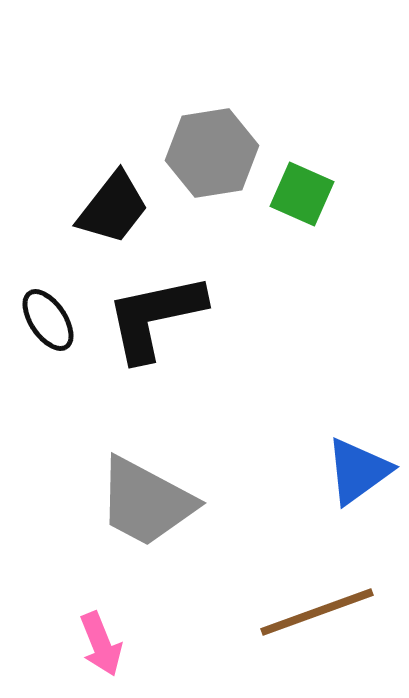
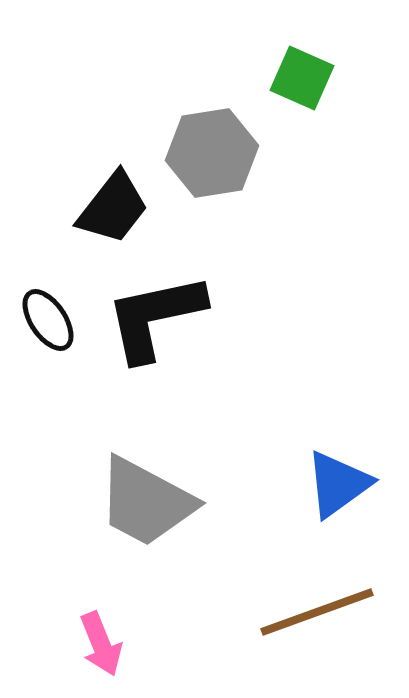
green square: moved 116 px up
blue triangle: moved 20 px left, 13 px down
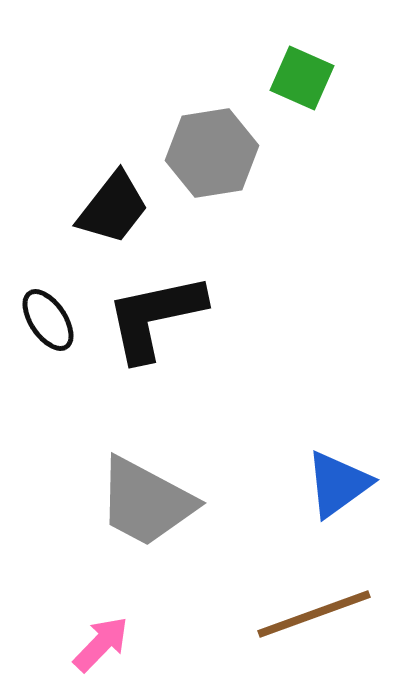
brown line: moved 3 px left, 2 px down
pink arrow: rotated 114 degrees counterclockwise
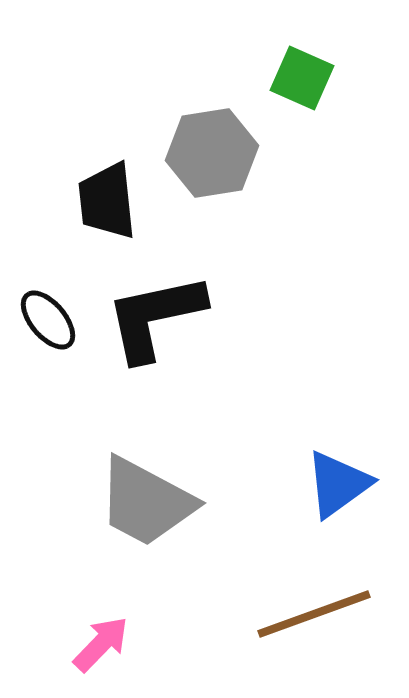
black trapezoid: moved 6 px left, 7 px up; rotated 136 degrees clockwise
black ellipse: rotated 6 degrees counterclockwise
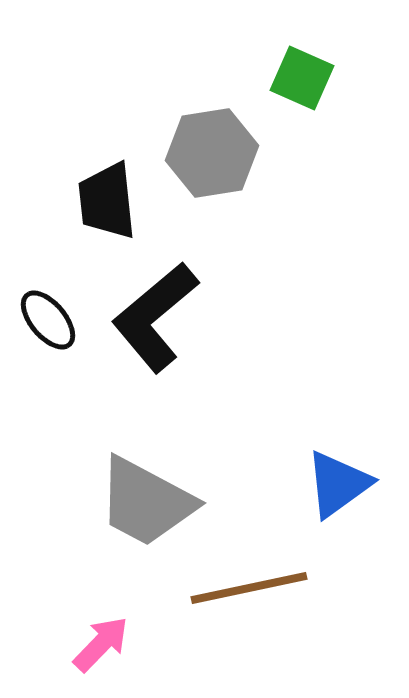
black L-shape: rotated 28 degrees counterclockwise
brown line: moved 65 px left, 26 px up; rotated 8 degrees clockwise
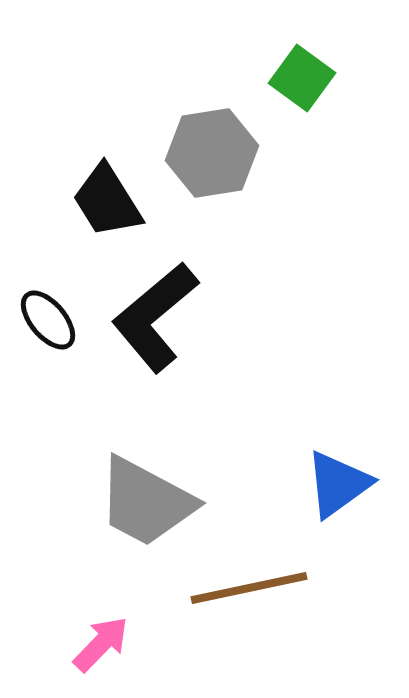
green square: rotated 12 degrees clockwise
black trapezoid: rotated 26 degrees counterclockwise
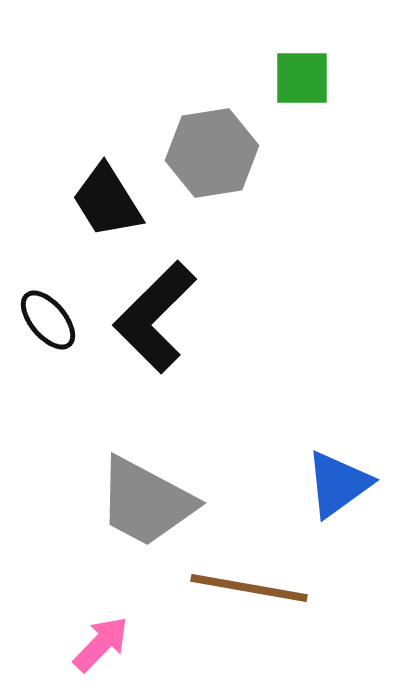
green square: rotated 36 degrees counterclockwise
black L-shape: rotated 5 degrees counterclockwise
brown line: rotated 22 degrees clockwise
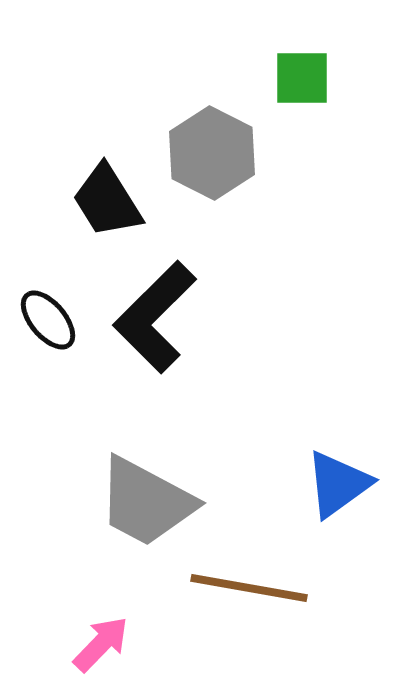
gray hexagon: rotated 24 degrees counterclockwise
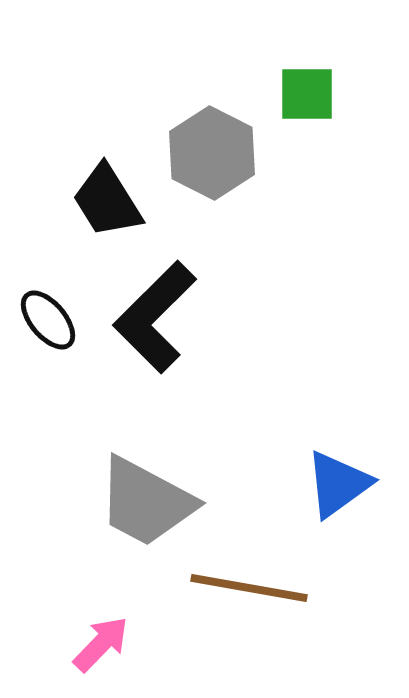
green square: moved 5 px right, 16 px down
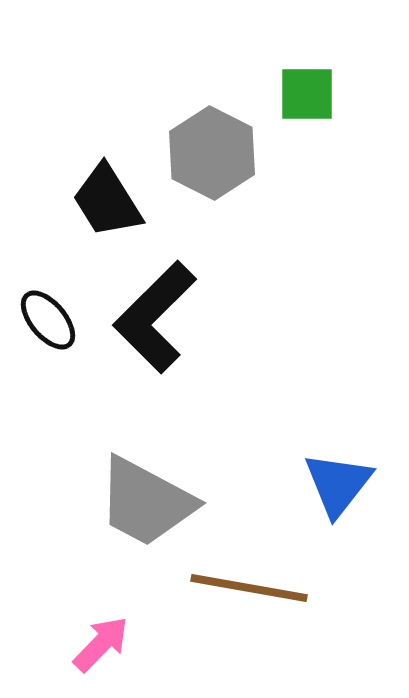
blue triangle: rotated 16 degrees counterclockwise
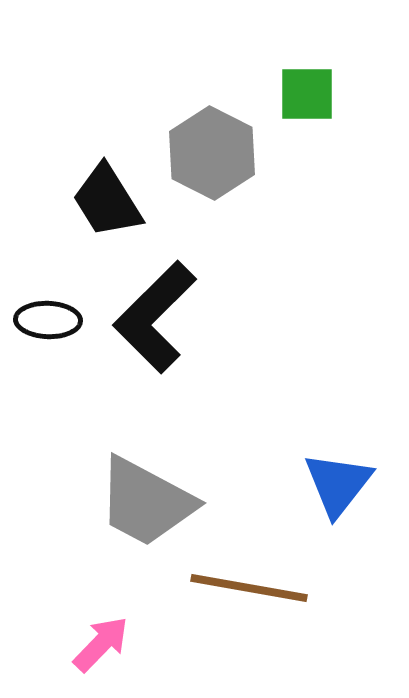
black ellipse: rotated 48 degrees counterclockwise
